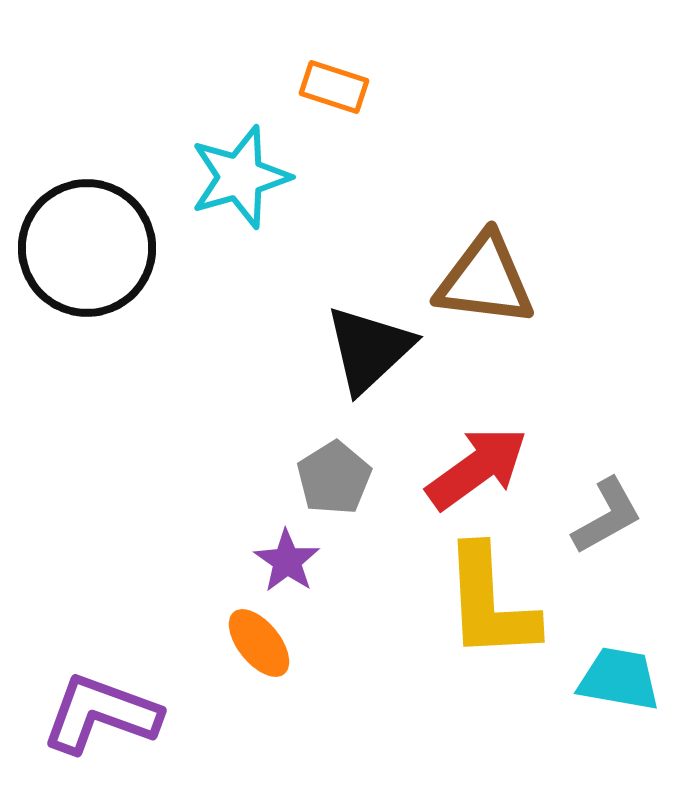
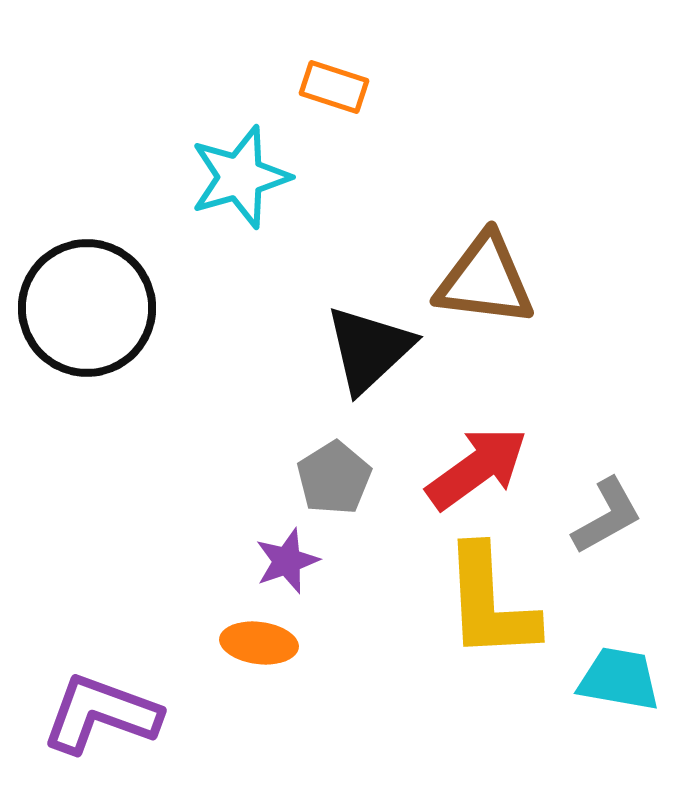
black circle: moved 60 px down
purple star: rotated 18 degrees clockwise
orange ellipse: rotated 44 degrees counterclockwise
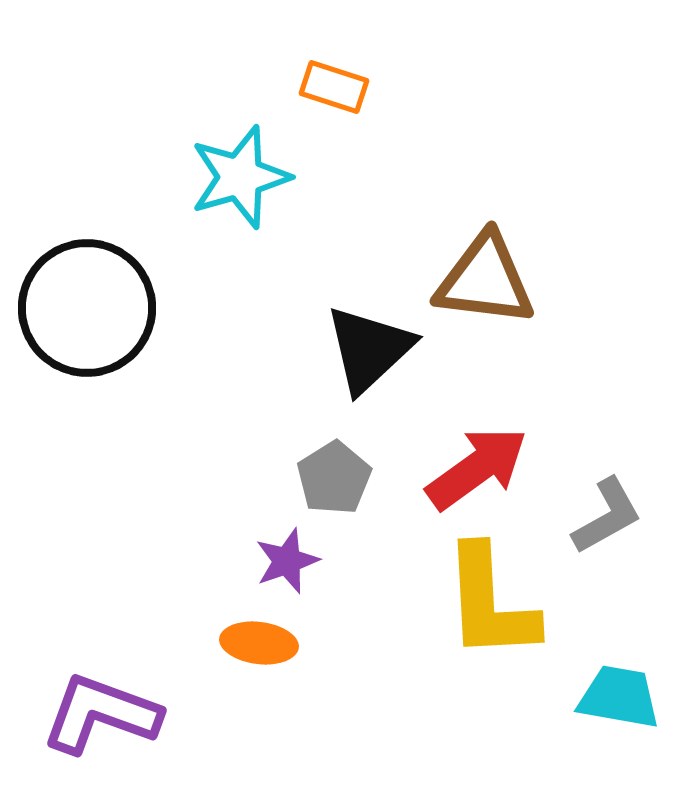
cyan trapezoid: moved 18 px down
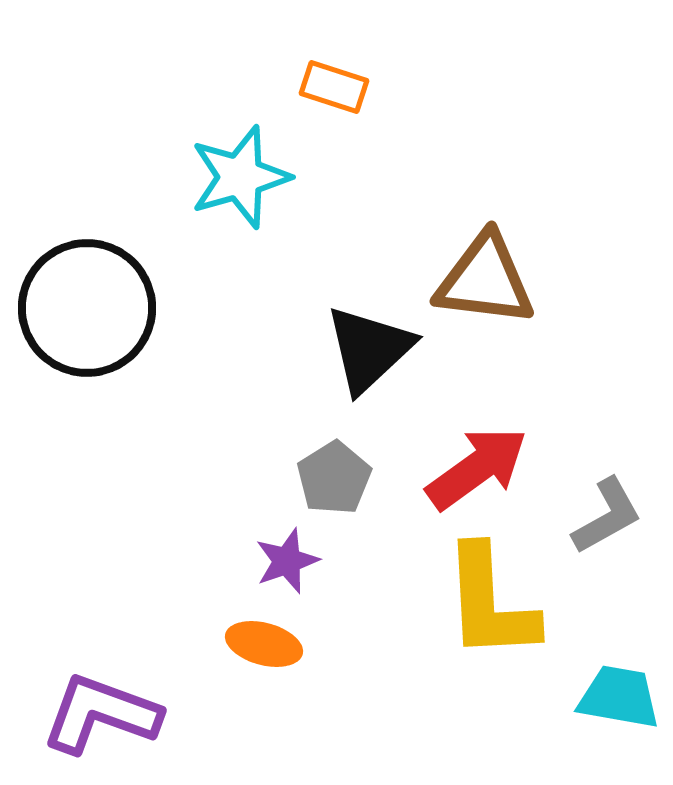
orange ellipse: moved 5 px right, 1 px down; rotated 8 degrees clockwise
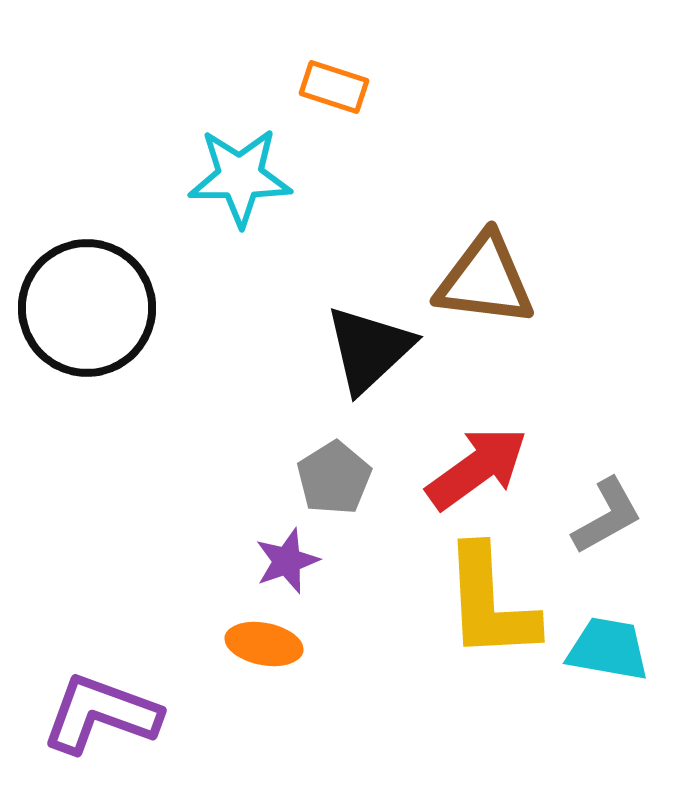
cyan star: rotated 16 degrees clockwise
orange ellipse: rotated 4 degrees counterclockwise
cyan trapezoid: moved 11 px left, 48 px up
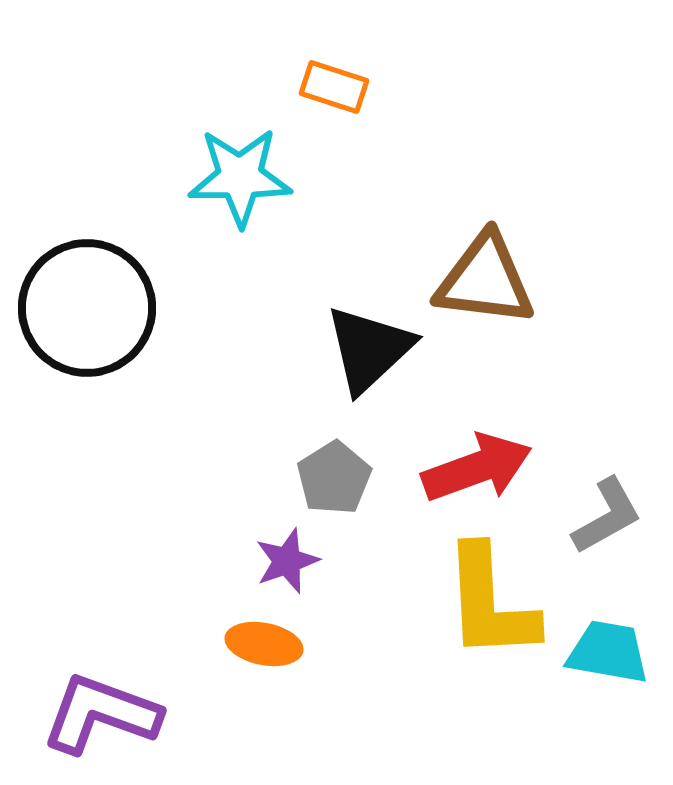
red arrow: rotated 16 degrees clockwise
cyan trapezoid: moved 3 px down
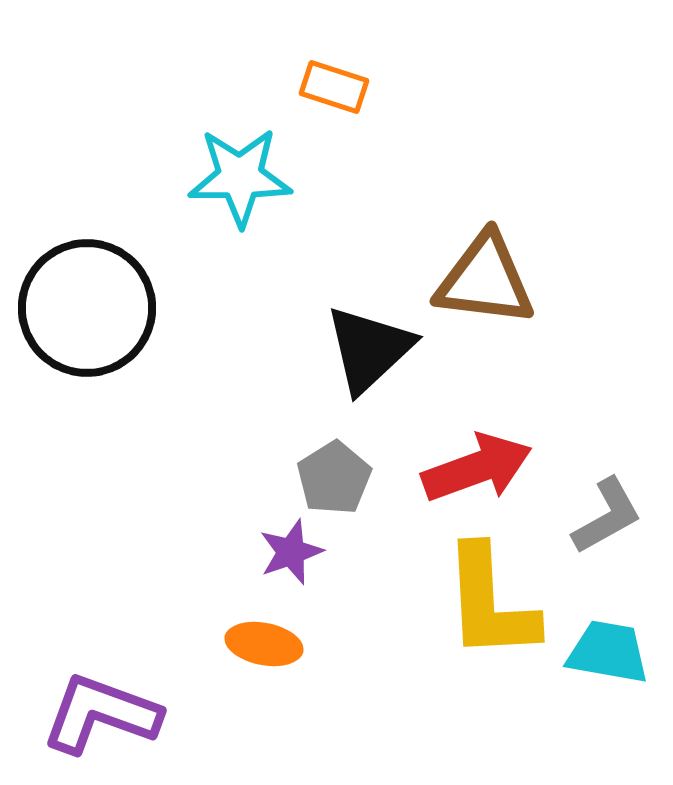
purple star: moved 4 px right, 9 px up
